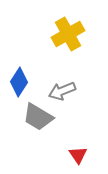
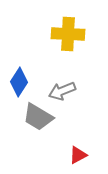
yellow cross: rotated 32 degrees clockwise
red triangle: rotated 36 degrees clockwise
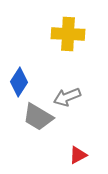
gray arrow: moved 5 px right, 6 px down
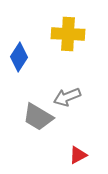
blue diamond: moved 25 px up
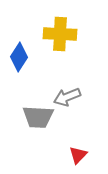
yellow cross: moved 8 px left
gray trapezoid: rotated 28 degrees counterclockwise
red triangle: rotated 18 degrees counterclockwise
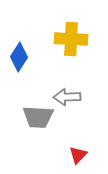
yellow cross: moved 11 px right, 5 px down
gray arrow: rotated 20 degrees clockwise
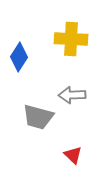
gray arrow: moved 5 px right, 2 px up
gray trapezoid: rotated 12 degrees clockwise
red triangle: moved 5 px left; rotated 30 degrees counterclockwise
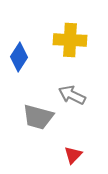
yellow cross: moved 1 px left, 1 px down
gray arrow: rotated 28 degrees clockwise
red triangle: rotated 30 degrees clockwise
